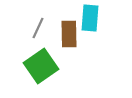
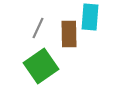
cyan rectangle: moved 1 px up
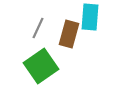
brown rectangle: rotated 16 degrees clockwise
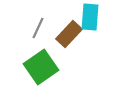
brown rectangle: rotated 28 degrees clockwise
green square: moved 1 px down
